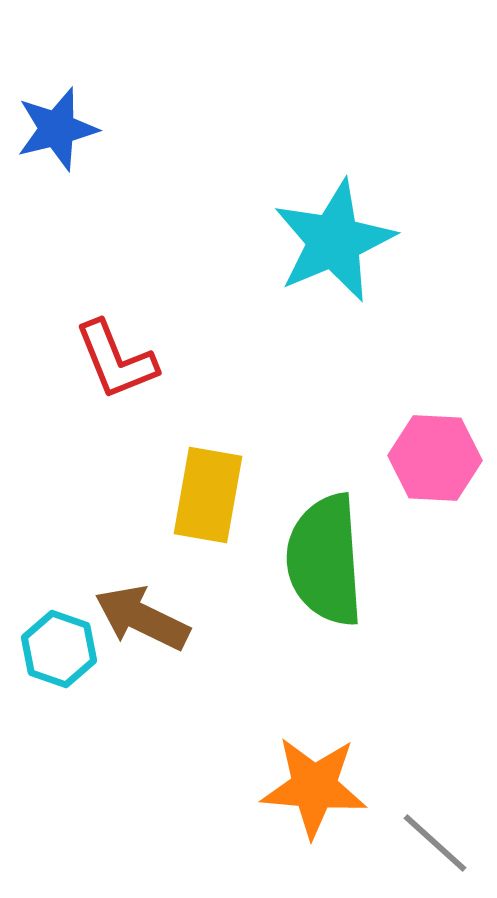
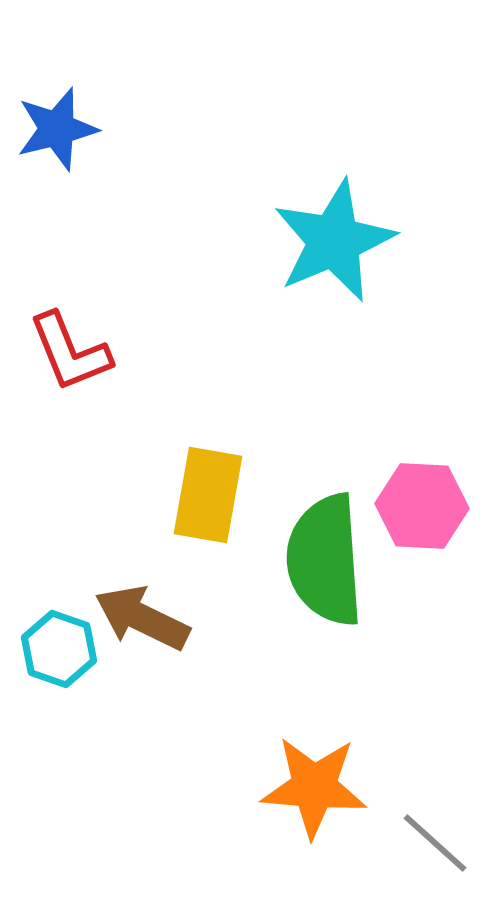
red L-shape: moved 46 px left, 8 px up
pink hexagon: moved 13 px left, 48 px down
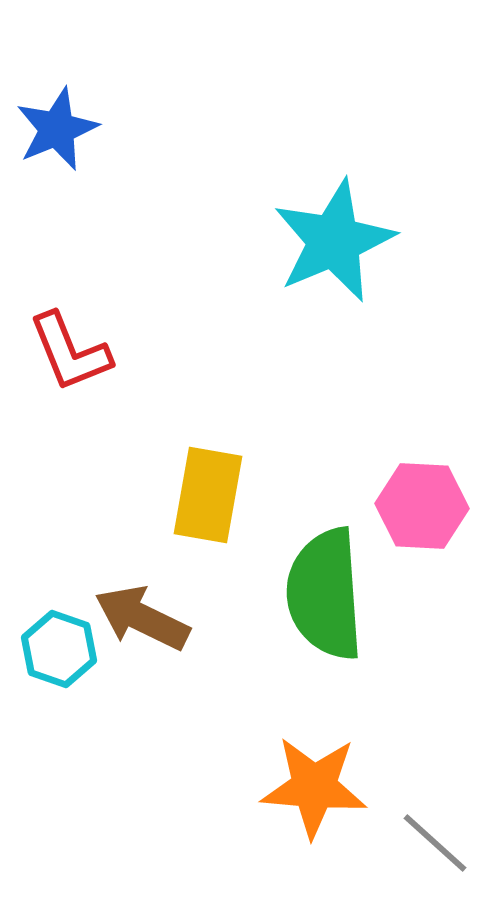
blue star: rotated 8 degrees counterclockwise
green semicircle: moved 34 px down
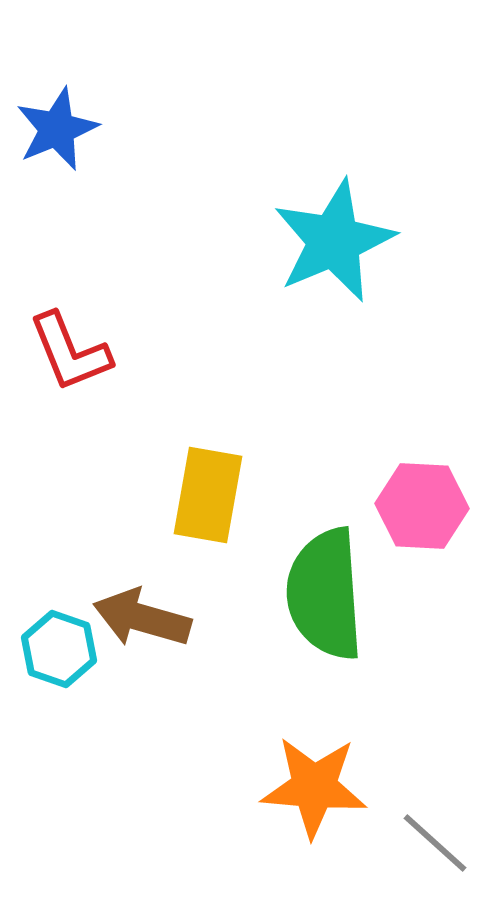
brown arrow: rotated 10 degrees counterclockwise
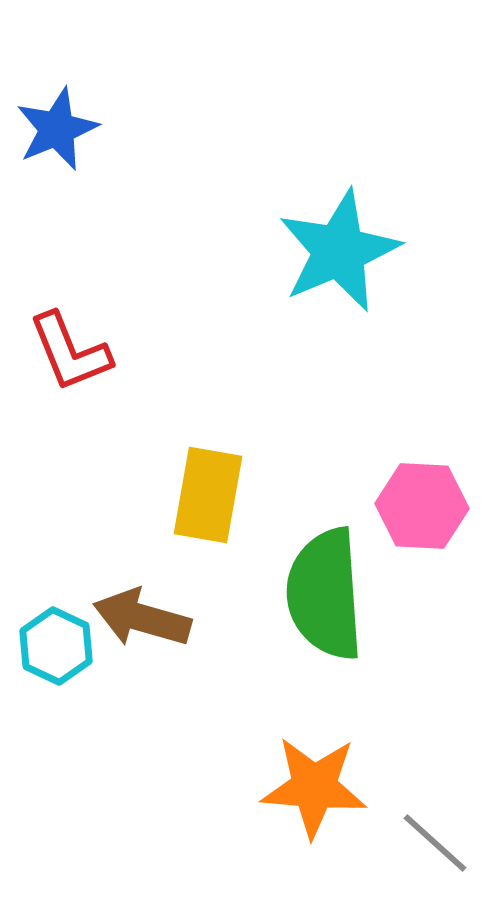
cyan star: moved 5 px right, 10 px down
cyan hexagon: moved 3 px left, 3 px up; rotated 6 degrees clockwise
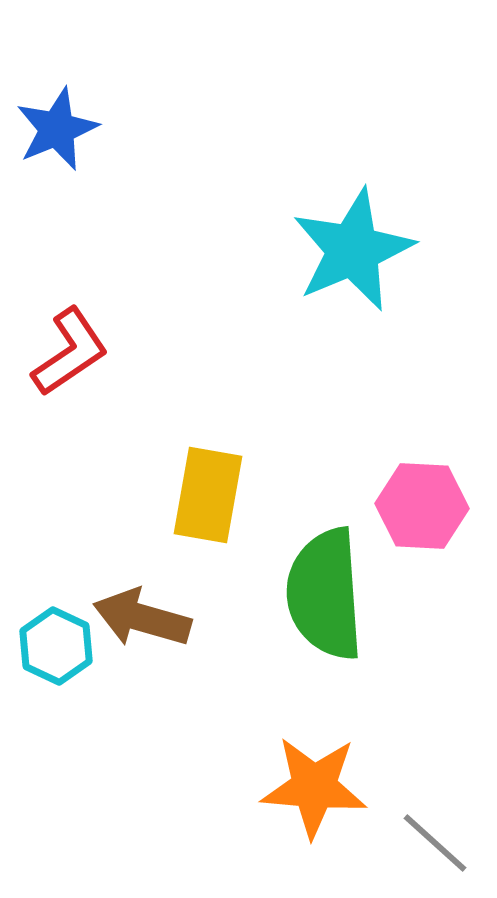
cyan star: moved 14 px right, 1 px up
red L-shape: rotated 102 degrees counterclockwise
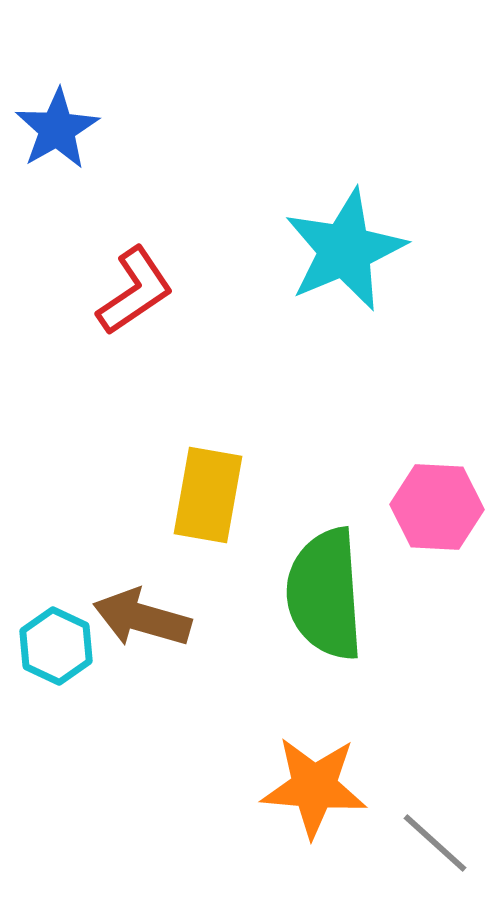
blue star: rotated 8 degrees counterclockwise
cyan star: moved 8 px left
red L-shape: moved 65 px right, 61 px up
pink hexagon: moved 15 px right, 1 px down
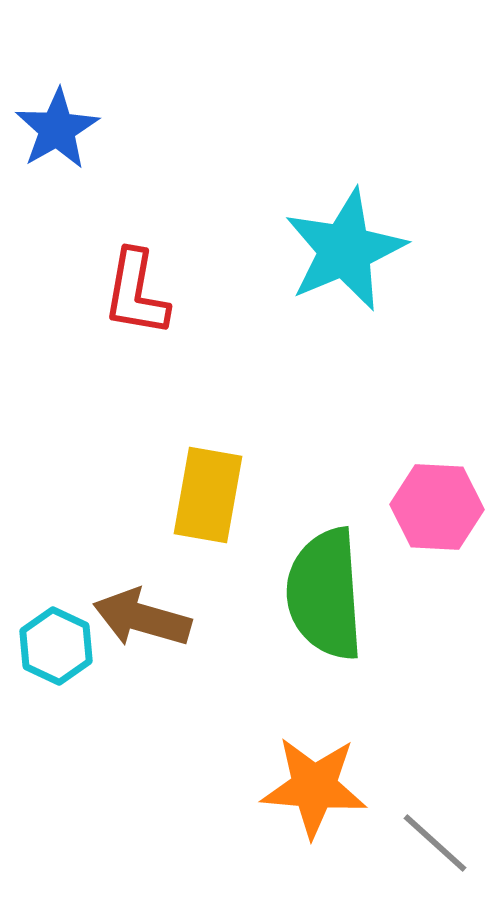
red L-shape: moved 1 px right, 2 px down; rotated 134 degrees clockwise
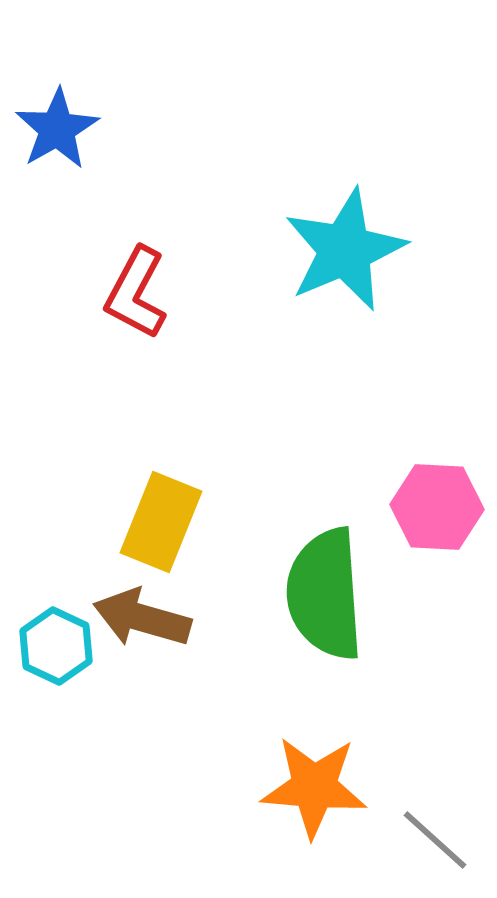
red L-shape: rotated 18 degrees clockwise
yellow rectangle: moved 47 px left, 27 px down; rotated 12 degrees clockwise
gray line: moved 3 px up
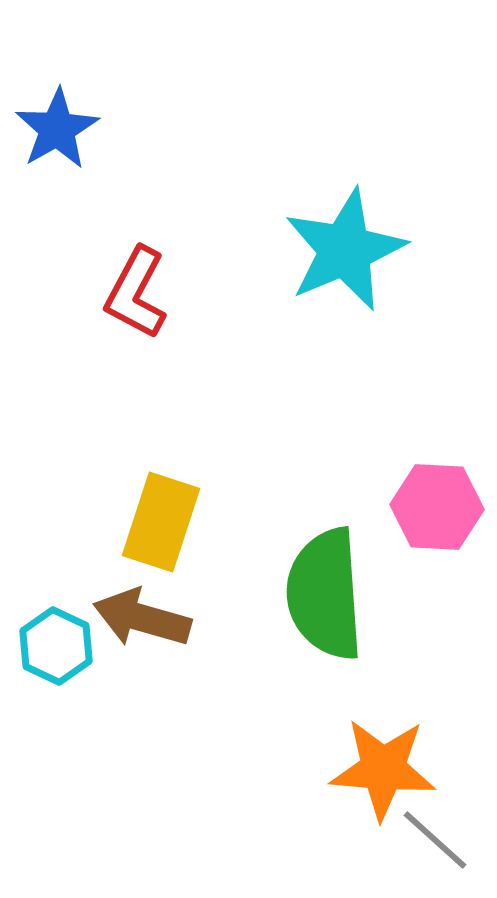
yellow rectangle: rotated 4 degrees counterclockwise
orange star: moved 69 px right, 18 px up
